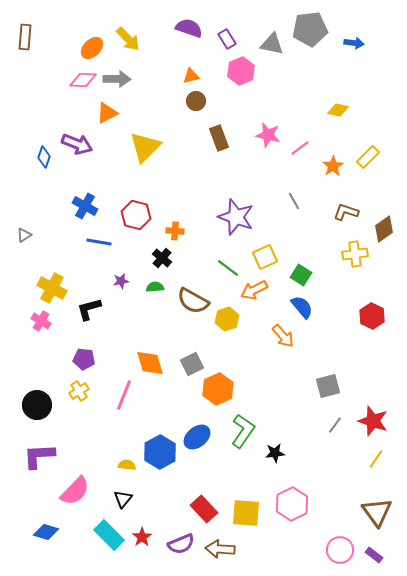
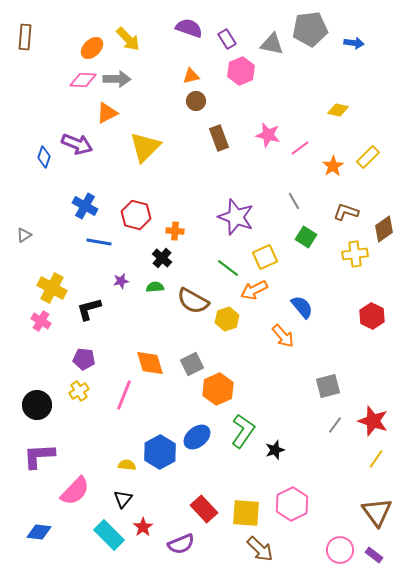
green square at (301, 275): moved 5 px right, 38 px up
black star at (275, 453): moved 3 px up; rotated 12 degrees counterclockwise
blue diamond at (46, 532): moved 7 px left; rotated 10 degrees counterclockwise
red star at (142, 537): moved 1 px right, 10 px up
brown arrow at (220, 549): moved 40 px right; rotated 140 degrees counterclockwise
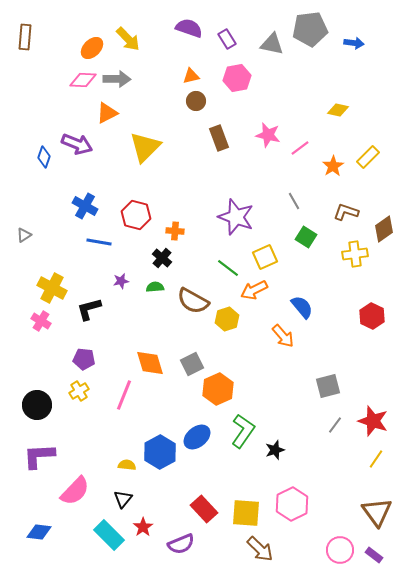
pink hexagon at (241, 71): moved 4 px left, 7 px down; rotated 12 degrees clockwise
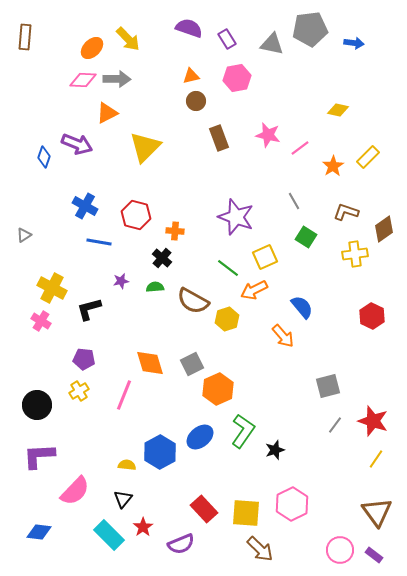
blue ellipse at (197, 437): moved 3 px right
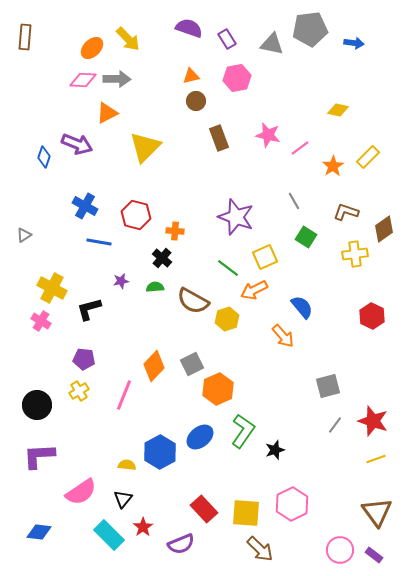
orange diamond at (150, 363): moved 4 px right, 3 px down; rotated 60 degrees clockwise
yellow line at (376, 459): rotated 36 degrees clockwise
pink semicircle at (75, 491): moved 6 px right, 1 px down; rotated 12 degrees clockwise
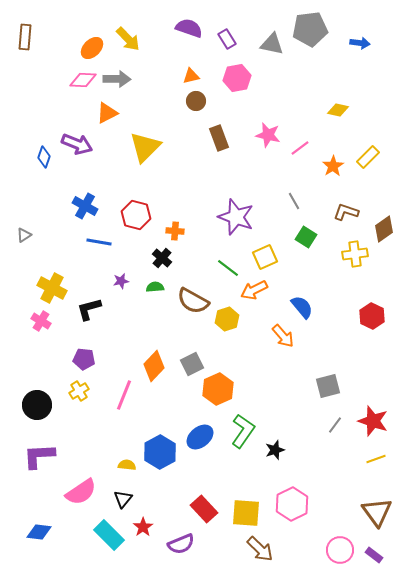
blue arrow at (354, 43): moved 6 px right
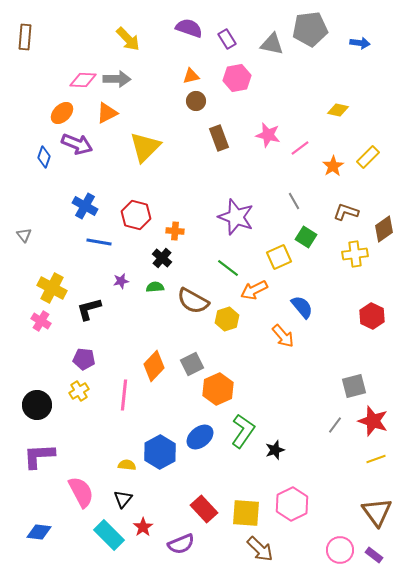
orange ellipse at (92, 48): moved 30 px left, 65 px down
gray triangle at (24, 235): rotated 35 degrees counterclockwise
yellow square at (265, 257): moved 14 px right
gray square at (328, 386): moved 26 px right
pink line at (124, 395): rotated 16 degrees counterclockwise
pink semicircle at (81, 492): rotated 84 degrees counterclockwise
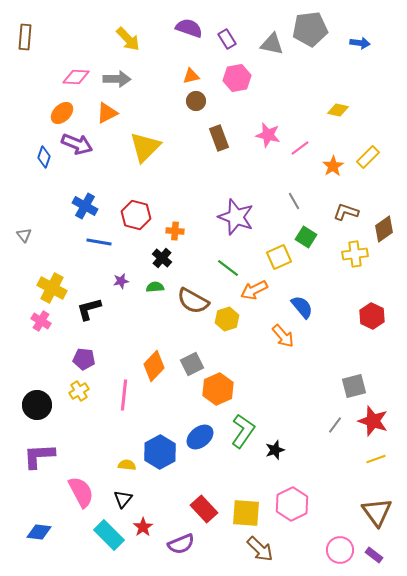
pink diamond at (83, 80): moved 7 px left, 3 px up
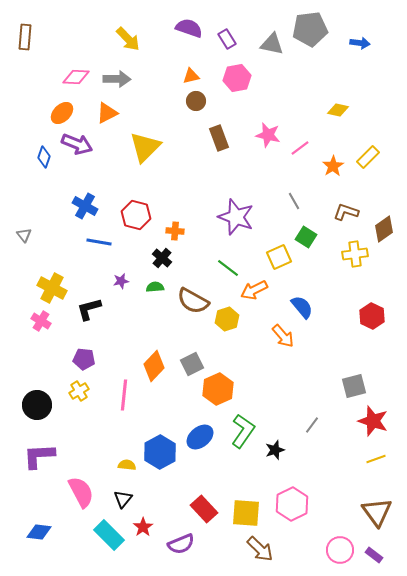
gray line at (335, 425): moved 23 px left
